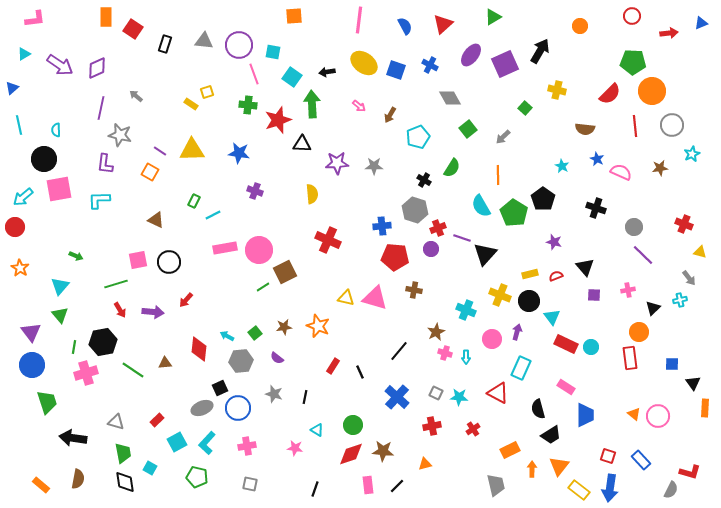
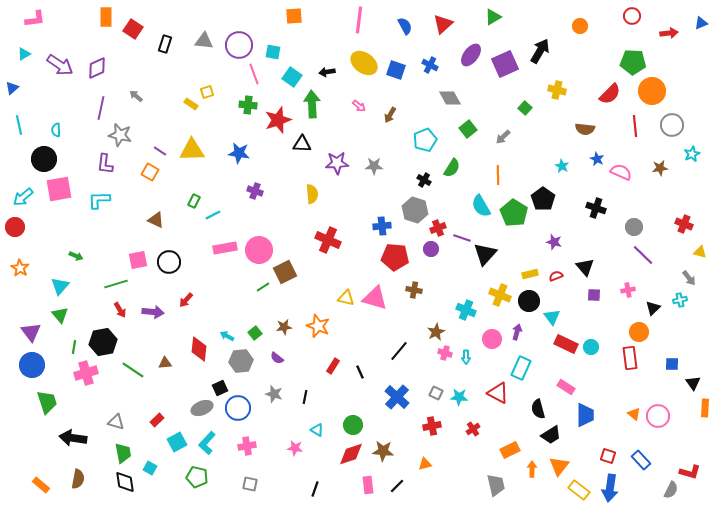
cyan pentagon at (418, 137): moved 7 px right, 3 px down
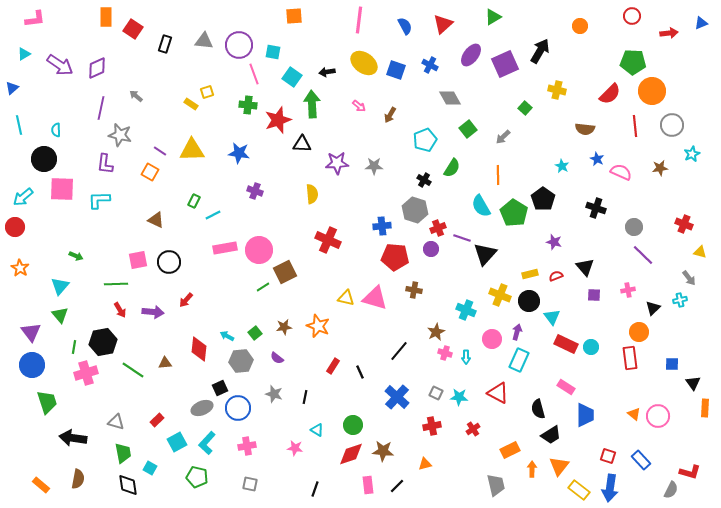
pink square at (59, 189): moved 3 px right; rotated 12 degrees clockwise
green line at (116, 284): rotated 15 degrees clockwise
cyan rectangle at (521, 368): moved 2 px left, 8 px up
black diamond at (125, 482): moved 3 px right, 3 px down
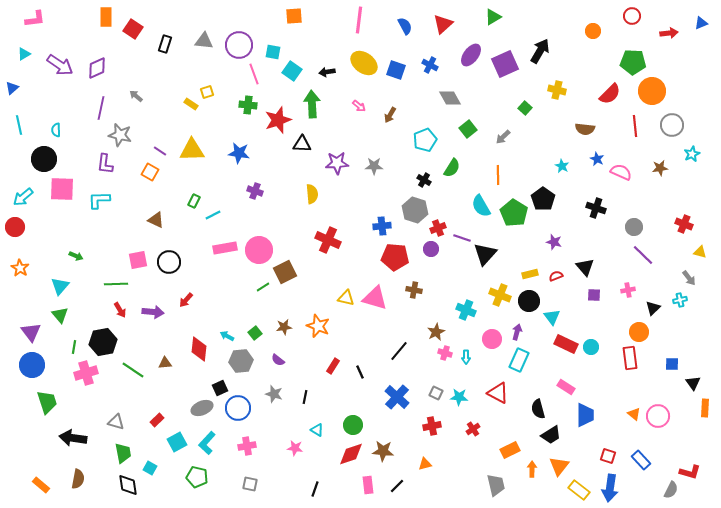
orange circle at (580, 26): moved 13 px right, 5 px down
cyan square at (292, 77): moved 6 px up
purple semicircle at (277, 358): moved 1 px right, 2 px down
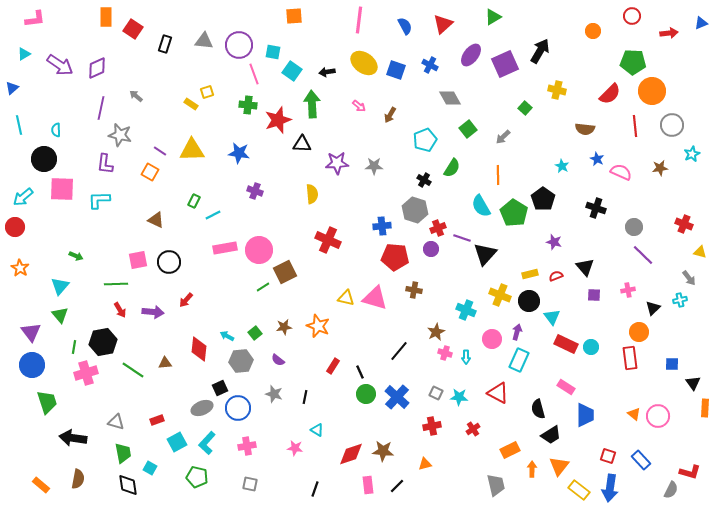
red rectangle at (157, 420): rotated 24 degrees clockwise
green circle at (353, 425): moved 13 px right, 31 px up
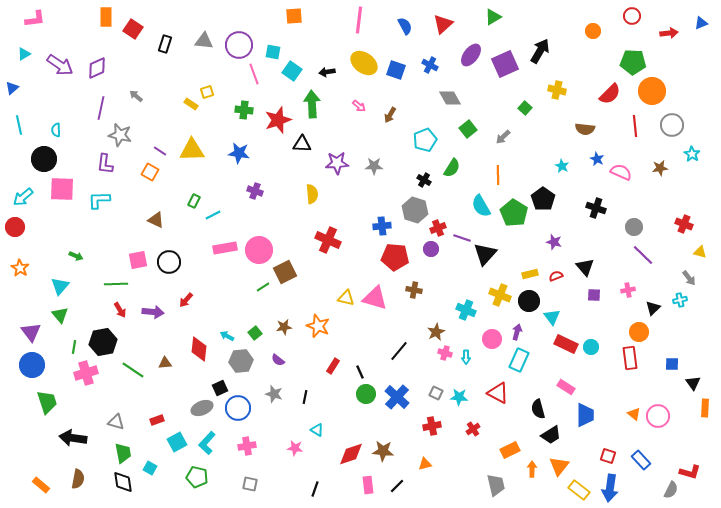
green cross at (248, 105): moved 4 px left, 5 px down
cyan star at (692, 154): rotated 14 degrees counterclockwise
black diamond at (128, 485): moved 5 px left, 3 px up
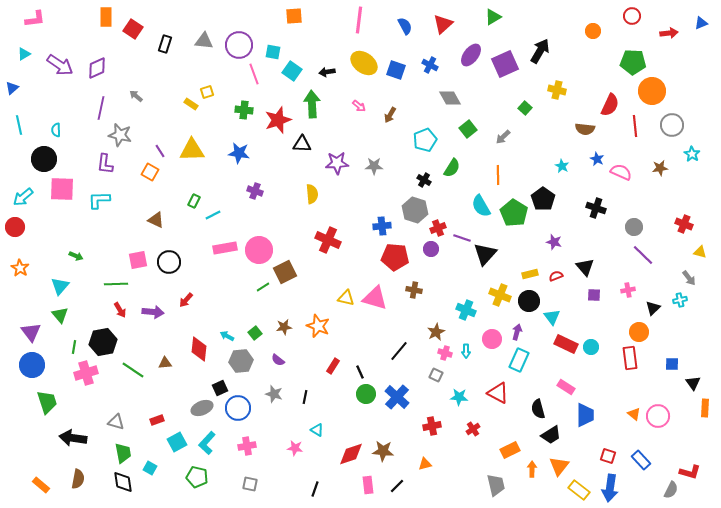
red semicircle at (610, 94): moved 11 px down; rotated 20 degrees counterclockwise
purple line at (160, 151): rotated 24 degrees clockwise
cyan arrow at (466, 357): moved 6 px up
gray square at (436, 393): moved 18 px up
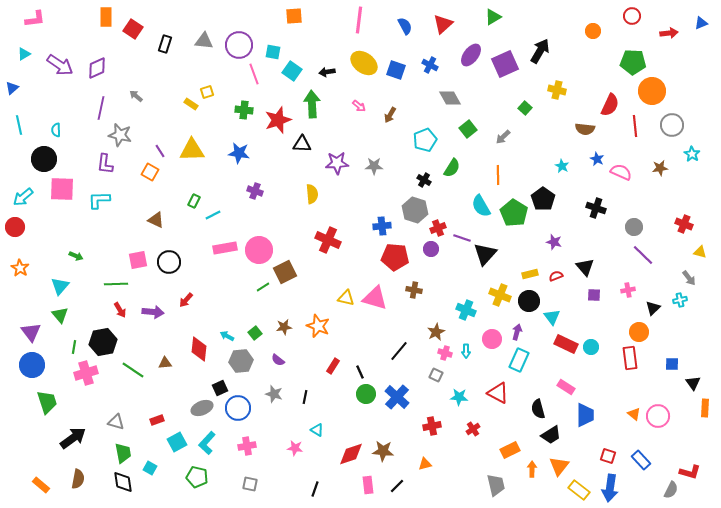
black arrow at (73, 438): rotated 136 degrees clockwise
